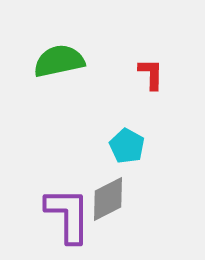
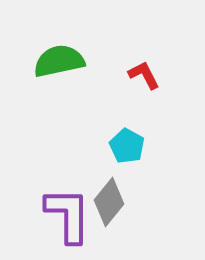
red L-shape: moved 7 px left, 1 px down; rotated 28 degrees counterclockwise
gray diamond: moved 1 px right, 3 px down; rotated 24 degrees counterclockwise
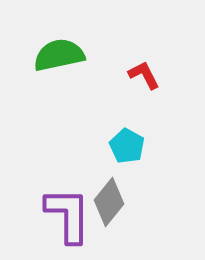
green semicircle: moved 6 px up
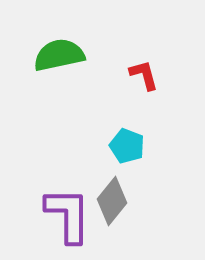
red L-shape: rotated 12 degrees clockwise
cyan pentagon: rotated 8 degrees counterclockwise
gray diamond: moved 3 px right, 1 px up
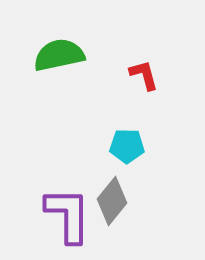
cyan pentagon: rotated 20 degrees counterclockwise
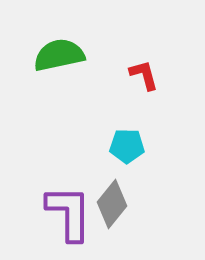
gray diamond: moved 3 px down
purple L-shape: moved 1 px right, 2 px up
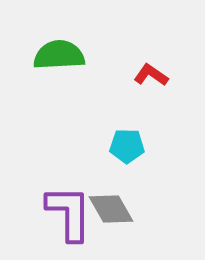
green semicircle: rotated 9 degrees clockwise
red L-shape: moved 7 px right; rotated 40 degrees counterclockwise
gray diamond: moved 1 px left, 5 px down; rotated 69 degrees counterclockwise
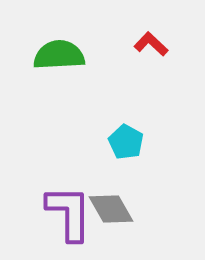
red L-shape: moved 31 px up; rotated 8 degrees clockwise
cyan pentagon: moved 1 px left, 4 px up; rotated 28 degrees clockwise
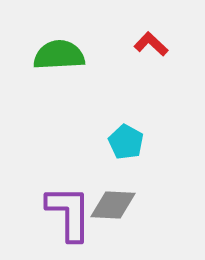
gray diamond: moved 2 px right, 4 px up; rotated 57 degrees counterclockwise
